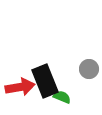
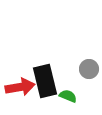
black rectangle: rotated 8 degrees clockwise
green semicircle: moved 6 px right, 1 px up
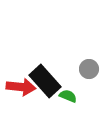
black rectangle: rotated 28 degrees counterclockwise
red arrow: moved 1 px right; rotated 16 degrees clockwise
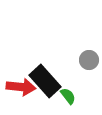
gray circle: moved 9 px up
green semicircle: rotated 30 degrees clockwise
